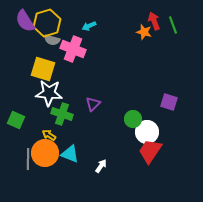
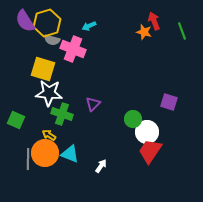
green line: moved 9 px right, 6 px down
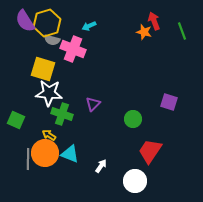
white circle: moved 12 px left, 49 px down
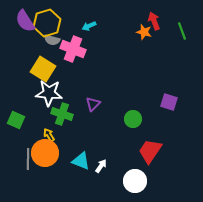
yellow square: rotated 15 degrees clockwise
yellow arrow: rotated 24 degrees clockwise
cyan triangle: moved 11 px right, 7 px down
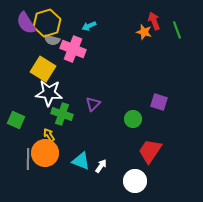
purple semicircle: moved 1 px right, 2 px down
green line: moved 5 px left, 1 px up
purple square: moved 10 px left
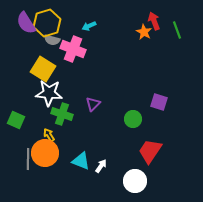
orange star: rotated 14 degrees clockwise
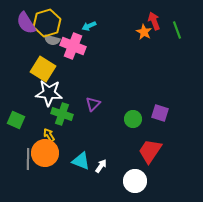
pink cross: moved 3 px up
purple square: moved 1 px right, 11 px down
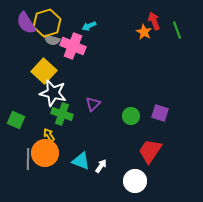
yellow square: moved 1 px right, 2 px down; rotated 10 degrees clockwise
white star: moved 4 px right; rotated 8 degrees clockwise
green circle: moved 2 px left, 3 px up
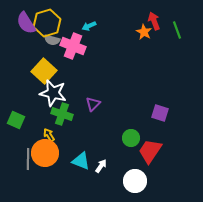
green circle: moved 22 px down
